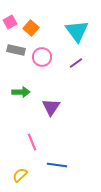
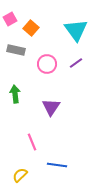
pink square: moved 3 px up
cyan triangle: moved 1 px left, 1 px up
pink circle: moved 5 px right, 7 px down
green arrow: moved 6 px left, 2 px down; rotated 96 degrees counterclockwise
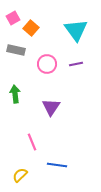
pink square: moved 3 px right, 1 px up
purple line: moved 1 px down; rotated 24 degrees clockwise
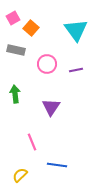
purple line: moved 6 px down
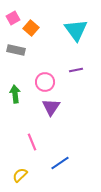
pink circle: moved 2 px left, 18 px down
blue line: moved 3 px right, 2 px up; rotated 42 degrees counterclockwise
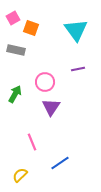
orange square: rotated 21 degrees counterclockwise
purple line: moved 2 px right, 1 px up
green arrow: rotated 36 degrees clockwise
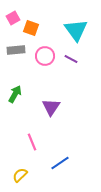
gray rectangle: rotated 18 degrees counterclockwise
purple line: moved 7 px left, 10 px up; rotated 40 degrees clockwise
pink circle: moved 26 px up
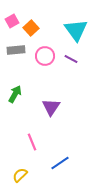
pink square: moved 1 px left, 3 px down
orange square: rotated 28 degrees clockwise
